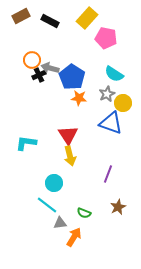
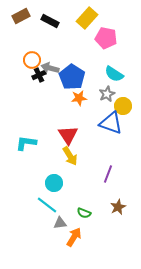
orange star: rotated 14 degrees counterclockwise
yellow circle: moved 3 px down
yellow arrow: rotated 18 degrees counterclockwise
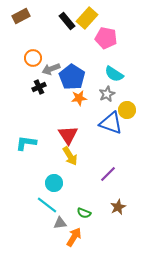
black rectangle: moved 17 px right; rotated 24 degrees clockwise
orange circle: moved 1 px right, 2 px up
gray arrow: moved 1 px right, 1 px down; rotated 36 degrees counterclockwise
black cross: moved 12 px down
yellow circle: moved 4 px right, 4 px down
purple line: rotated 24 degrees clockwise
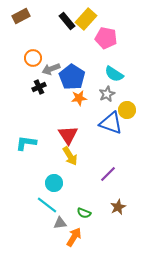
yellow rectangle: moved 1 px left, 1 px down
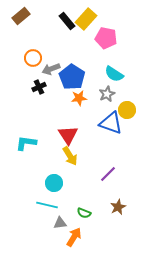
brown rectangle: rotated 12 degrees counterclockwise
cyan line: rotated 25 degrees counterclockwise
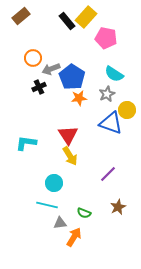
yellow rectangle: moved 2 px up
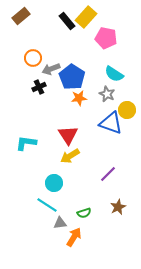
gray star: rotated 21 degrees counterclockwise
yellow arrow: rotated 90 degrees clockwise
cyan line: rotated 20 degrees clockwise
green semicircle: rotated 40 degrees counterclockwise
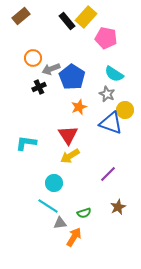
orange star: moved 9 px down; rotated 14 degrees counterclockwise
yellow circle: moved 2 px left
cyan line: moved 1 px right, 1 px down
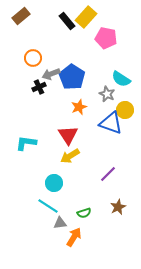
gray arrow: moved 5 px down
cyan semicircle: moved 7 px right, 5 px down
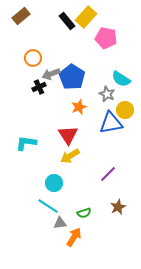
blue triangle: rotated 30 degrees counterclockwise
